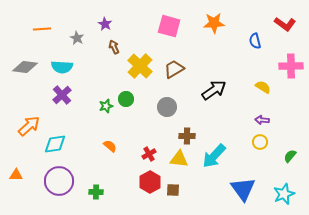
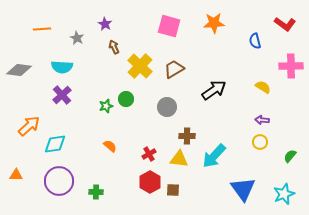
gray diamond: moved 6 px left, 3 px down
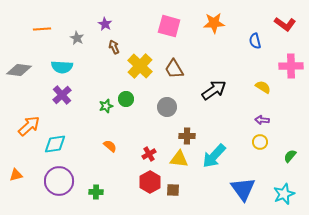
brown trapezoid: rotated 90 degrees counterclockwise
orange triangle: rotated 16 degrees counterclockwise
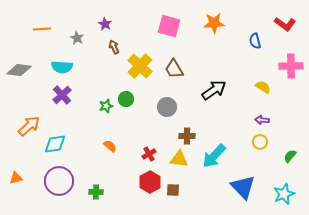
orange triangle: moved 3 px down
blue triangle: moved 2 px up; rotated 8 degrees counterclockwise
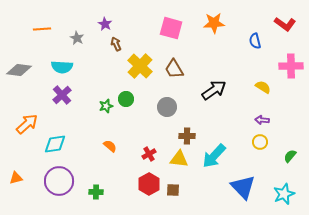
pink square: moved 2 px right, 2 px down
brown arrow: moved 2 px right, 3 px up
orange arrow: moved 2 px left, 2 px up
red hexagon: moved 1 px left, 2 px down
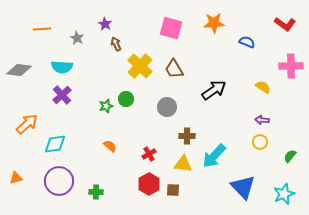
blue semicircle: moved 8 px left, 1 px down; rotated 126 degrees clockwise
yellow triangle: moved 4 px right, 5 px down
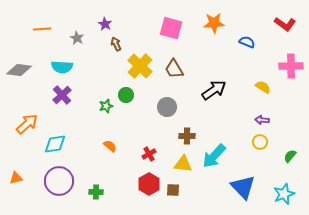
green circle: moved 4 px up
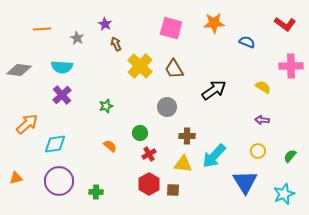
green circle: moved 14 px right, 38 px down
yellow circle: moved 2 px left, 9 px down
blue triangle: moved 2 px right, 5 px up; rotated 12 degrees clockwise
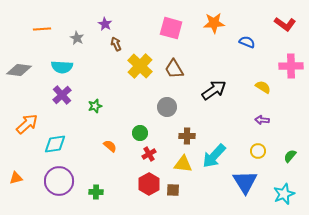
green star: moved 11 px left
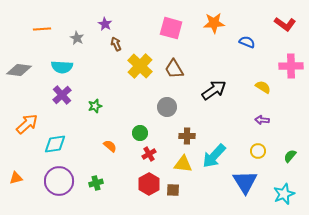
green cross: moved 9 px up; rotated 16 degrees counterclockwise
